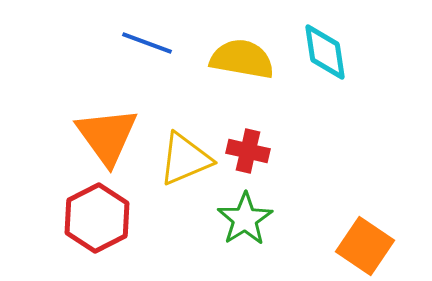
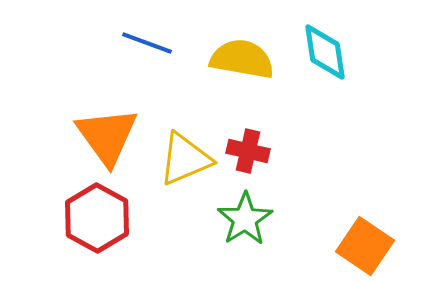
red hexagon: rotated 4 degrees counterclockwise
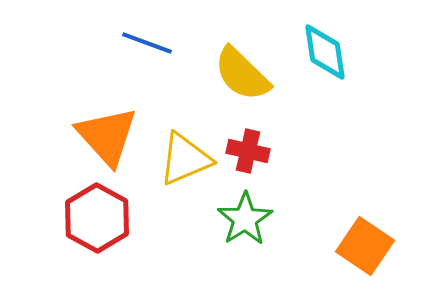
yellow semicircle: moved 15 px down; rotated 146 degrees counterclockwise
orange triangle: rotated 6 degrees counterclockwise
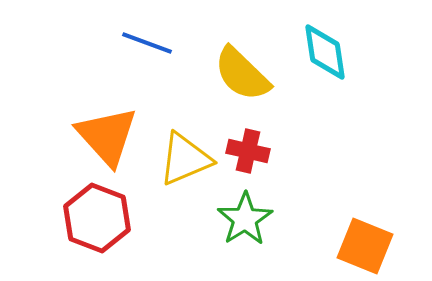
red hexagon: rotated 8 degrees counterclockwise
orange square: rotated 12 degrees counterclockwise
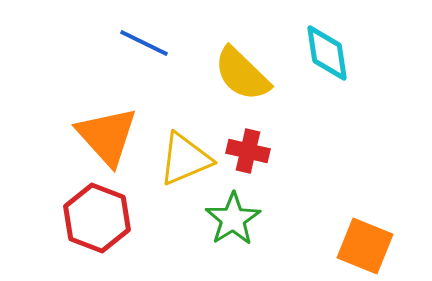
blue line: moved 3 px left; rotated 6 degrees clockwise
cyan diamond: moved 2 px right, 1 px down
green star: moved 12 px left
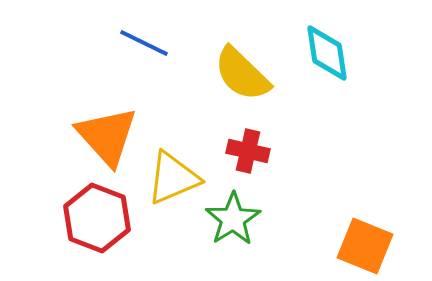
yellow triangle: moved 12 px left, 19 px down
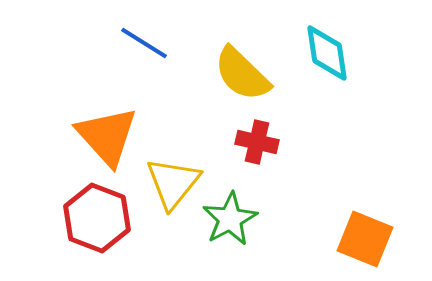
blue line: rotated 6 degrees clockwise
red cross: moved 9 px right, 9 px up
yellow triangle: moved 5 px down; rotated 28 degrees counterclockwise
green star: moved 3 px left; rotated 4 degrees clockwise
orange square: moved 7 px up
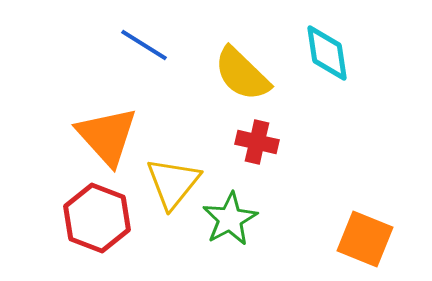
blue line: moved 2 px down
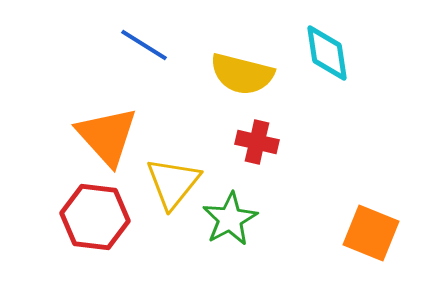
yellow semicircle: rotated 30 degrees counterclockwise
red hexagon: moved 2 px left, 1 px up; rotated 14 degrees counterclockwise
orange square: moved 6 px right, 6 px up
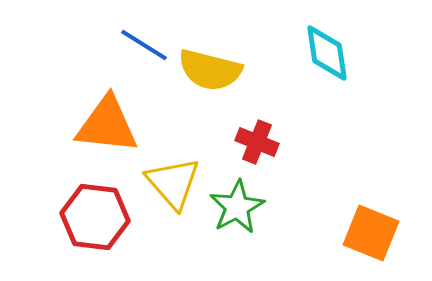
yellow semicircle: moved 32 px left, 4 px up
orange triangle: moved 11 px up; rotated 42 degrees counterclockwise
red cross: rotated 9 degrees clockwise
yellow triangle: rotated 20 degrees counterclockwise
green star: moved 7 px right, 12 px up
